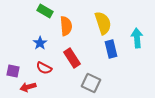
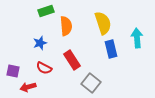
green rectangle: moved 1 px right; rotated 49 degrees counterclockwise
blue star: rotated 16 degrees clockwise
red rectangle: moved 2 px down
gray square: rotated 12 degrees clockwise
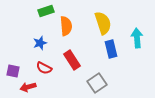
gray square: moved 6 px right; rotated 18 degrees clockwise
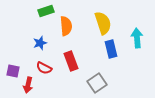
red rectangle: moved 1 px left, 1 px down; rotated 12 degrees clockwise
red arrow: moved 2 px up; rotated 63 degrees counterclockwise
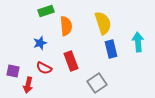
cyan arrow: moved 1 px right, 4 px down
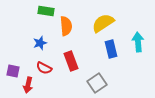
green rectangle: rotated 28 degrees clockwise
yellow semicircle: rotated 105 degrees counterclockwise
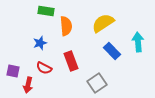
blue rectangle: moved 1 px right, 2 px down; rotated 30 degrees counterclockwise
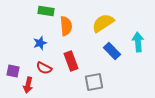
gray square: moved 3 px left, 1 px up; rotated 24 degrees clockwise
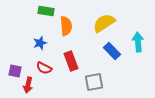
yellow semicircle: moved 1 px right
purple square: moved 2 px right
